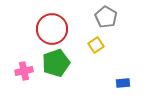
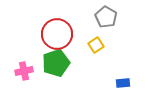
red circle: moved 5 px right, 5 px down
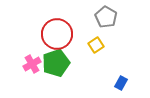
pink cross: moved 8 px right, 7 px up; rotated 18 degrees counterclockwise
blue rectangle: moved 2 px left; rotated 56 degrees counterclockwise
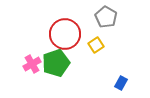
red circle: moved 8 px right
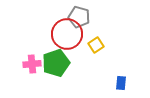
gray pentagon: moved 27 px left; rotated 15 degrees counterclockwise
red circle: moved 2 px right
pink cross: rotated 24 degrees clockwise
blue rectangle: rotated 24 degrees counterclockwise
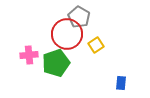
gray pentagon: rotated 15 degrees clockwise
pink cross: moved 3 px left, 9 px up
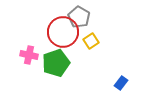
red circle: moved 4 px left, 2 px up
yellow square: moved 5 px left, 4 px up
pink cross: rotated 18 degrees clockwise
blue rectangle: rotated 32 degrees clockwise
